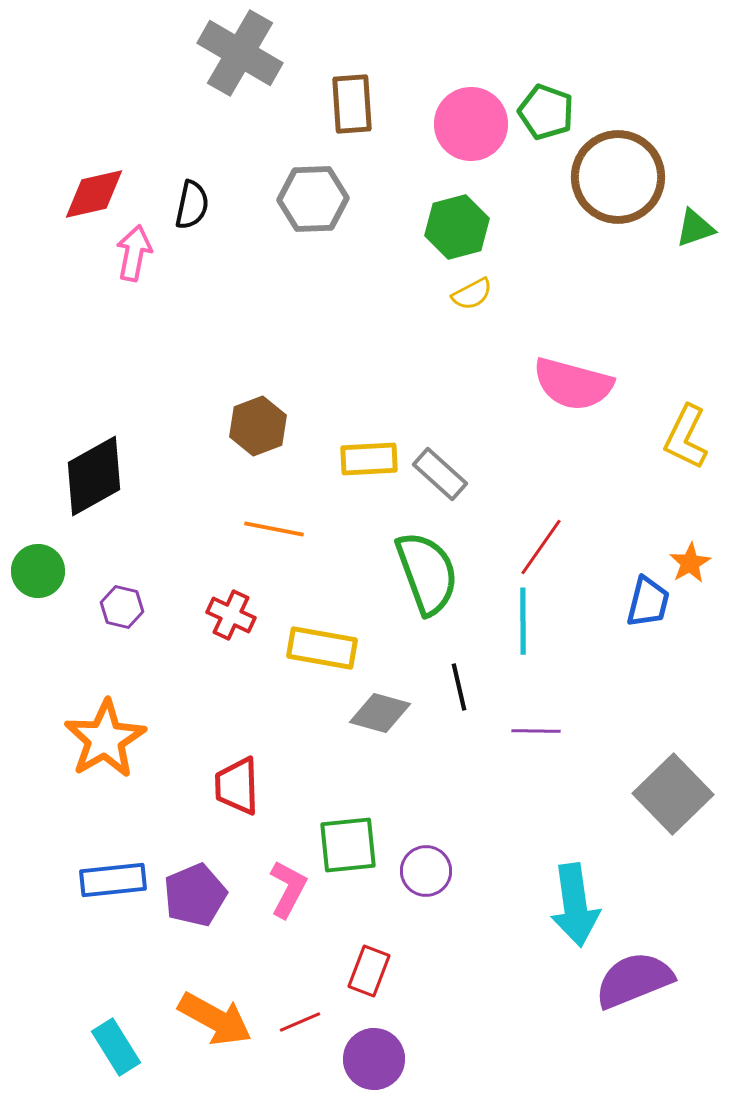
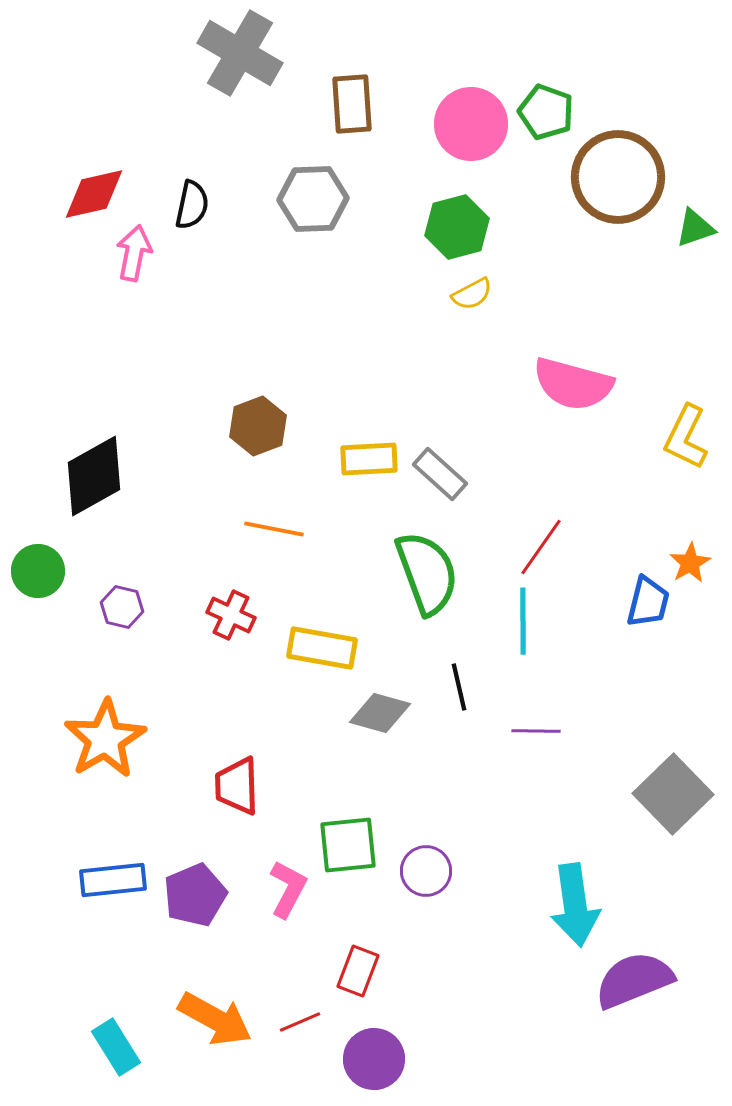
red rectangle at (369, 971): moved 11 px left
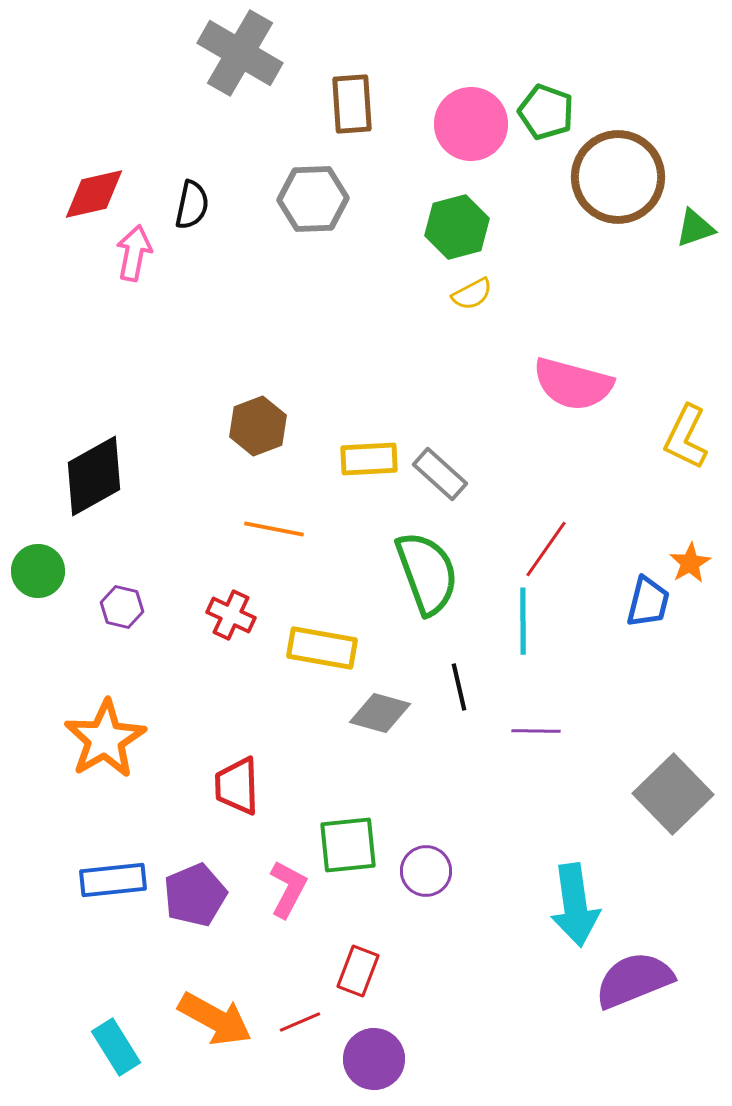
red line at (541, 547): moved 5 px right, 2 px down
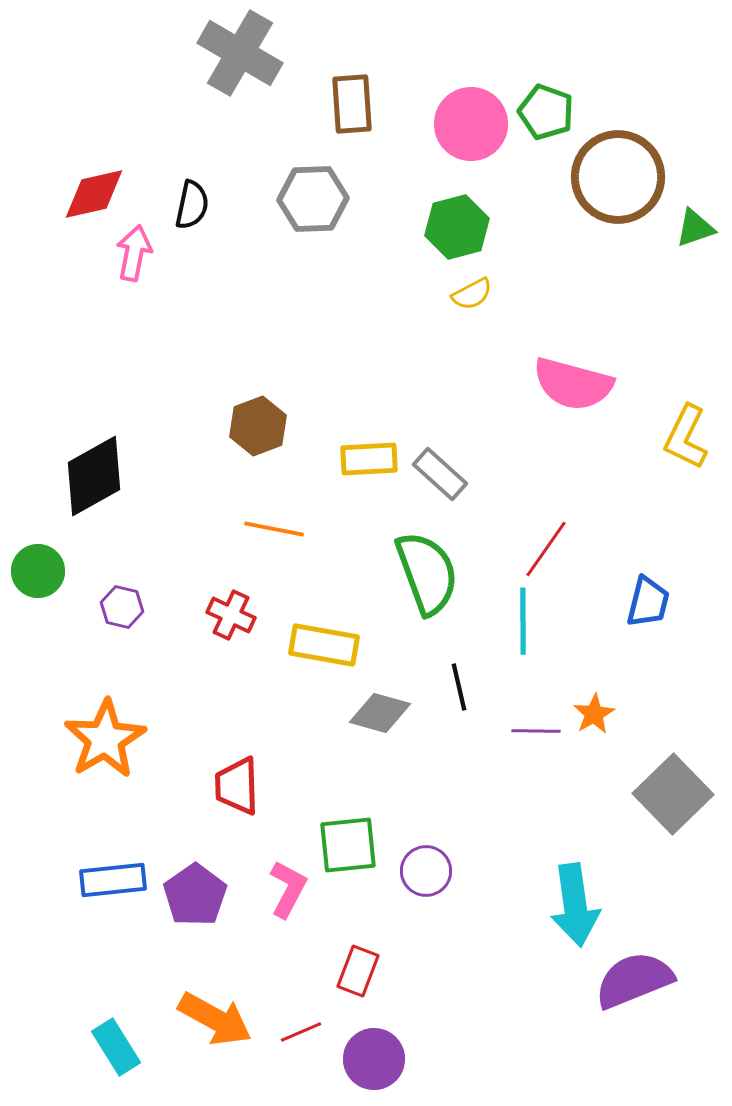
orange star at (690, 563): moved 96 px left, 151 px down
yellow rectangle at (322, 648): moved 2 px right, 3 px up
purple pentagon at (195, 895): rotated 12 degrees counterclockwise
red line at (300, 1022): moved 1 px right, 10 px down
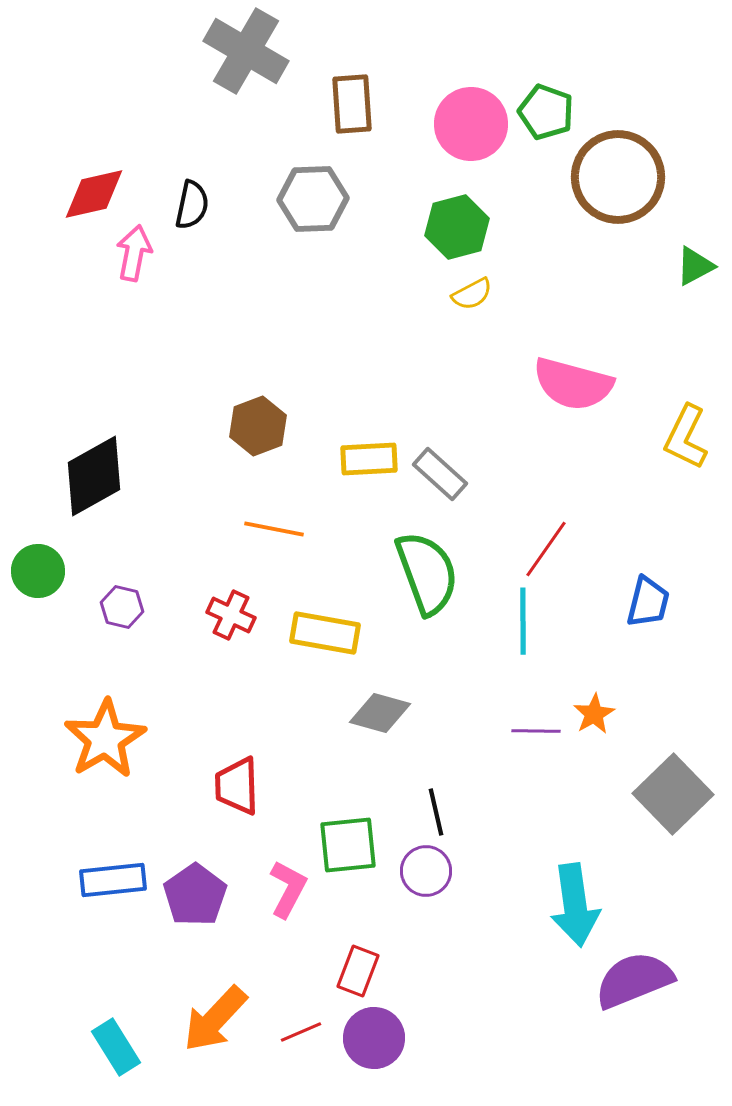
gray cross at (240, 53): moved 6 px right, 2 px up
green triangle at (695, 228): moved 38 px down; rotated 9 degrees counterclockwise
yellow rectangle at (324, 645): moved 1 px right, 12 px up
black line at (459, 687): moved 23 px left, 125 px down
orange arrow at (215, 1019): rotated 104 degrees clockwise
purple circle at (374, 1059): moved 21 px up
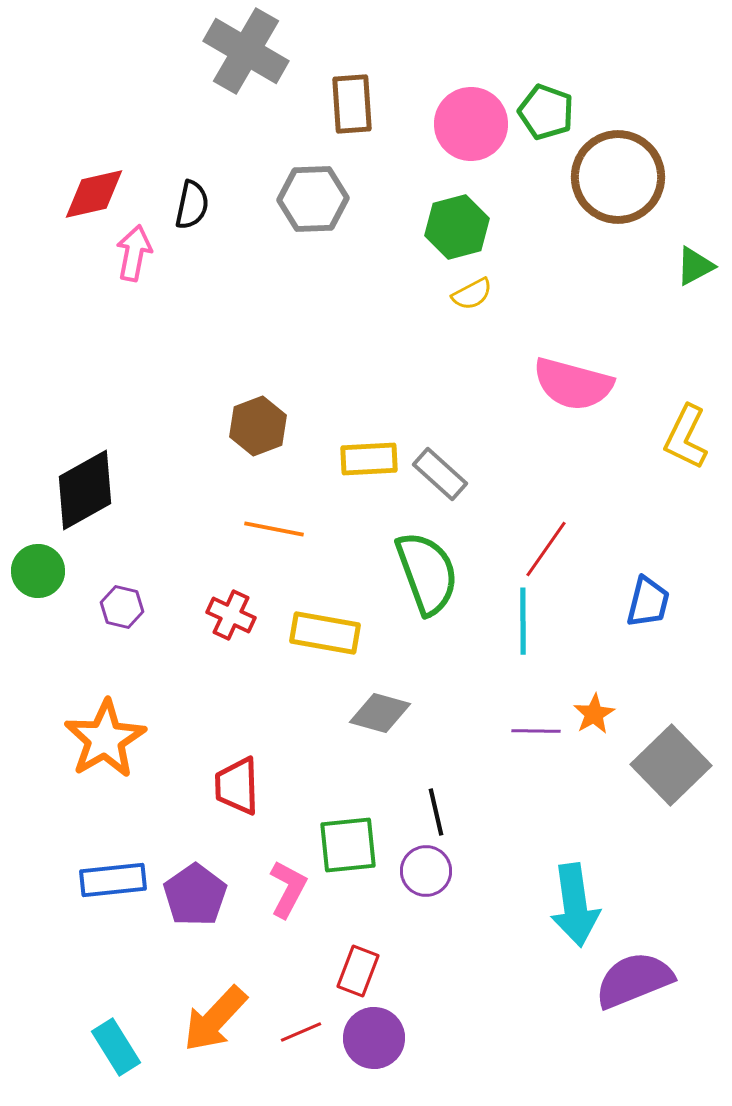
black diamond at (94, 476): moved 9 px left, 14 px down
gray square at (673, 794): moved 2 px left, 29 px up
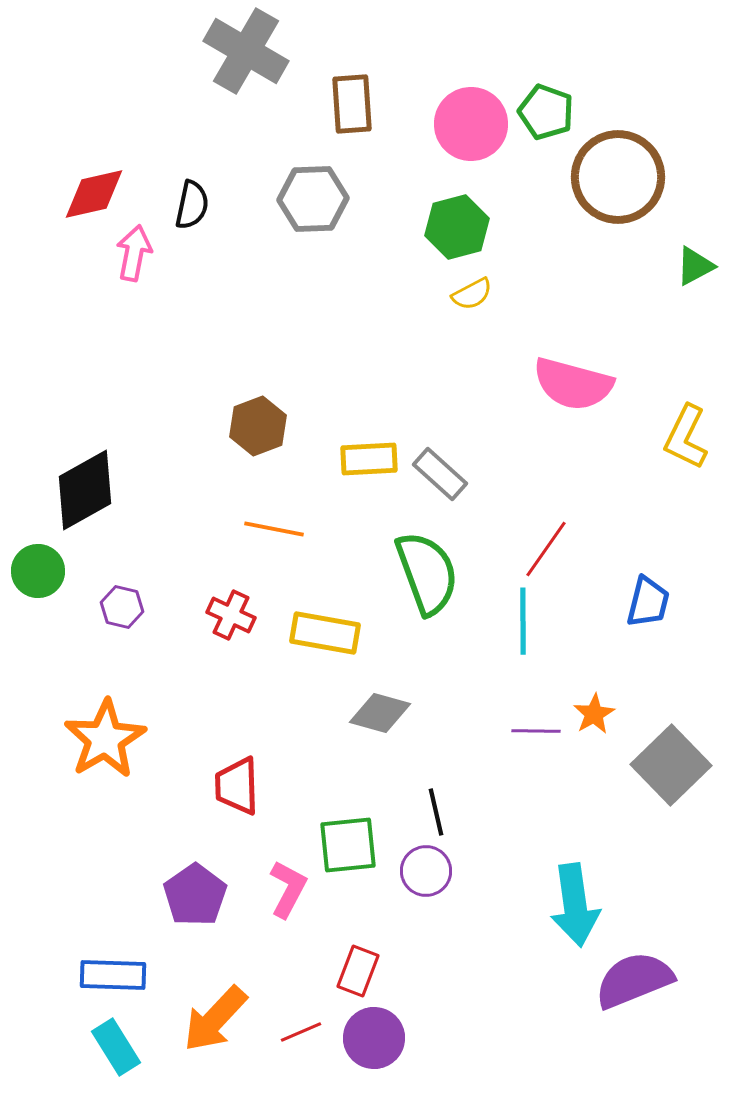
blue rectangle at (113, 880): moved 95 px down; rotated 8 degrees clockwise
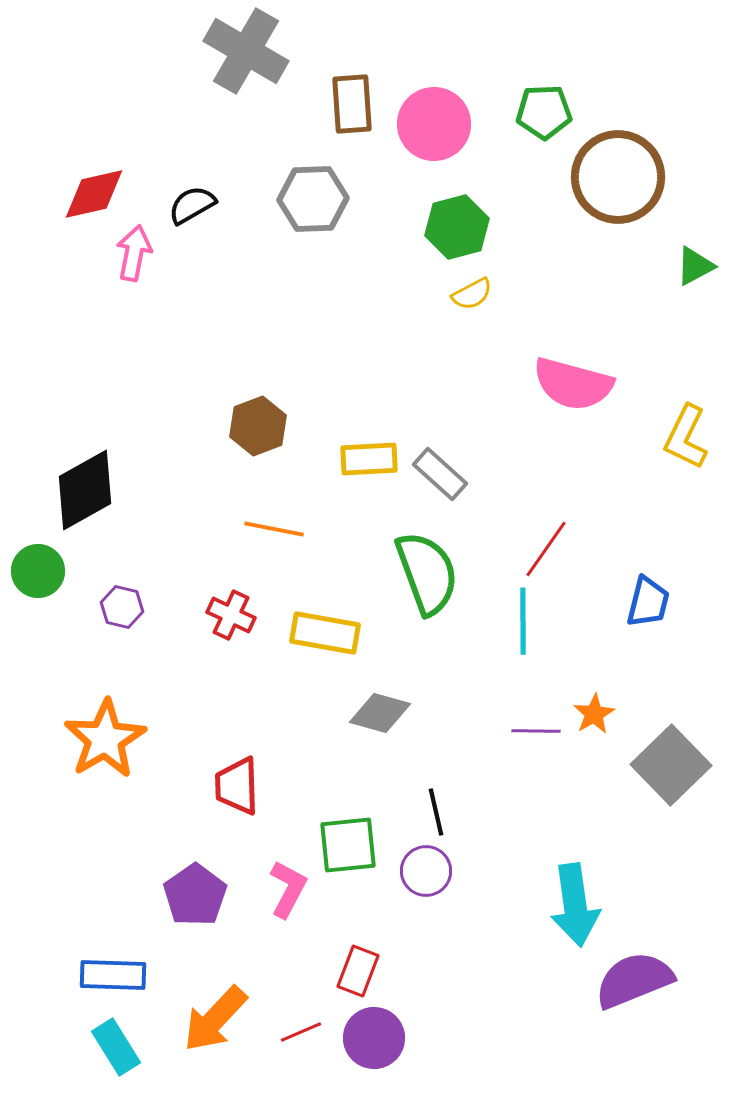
green pentagon at (546, 112): moved 2 px left; rotated 22 degrees counterclockwise
pink circle at (471, 124): moved 37 px left
black semicircle at (192, 205): rotated 132 degrees counterclockwise
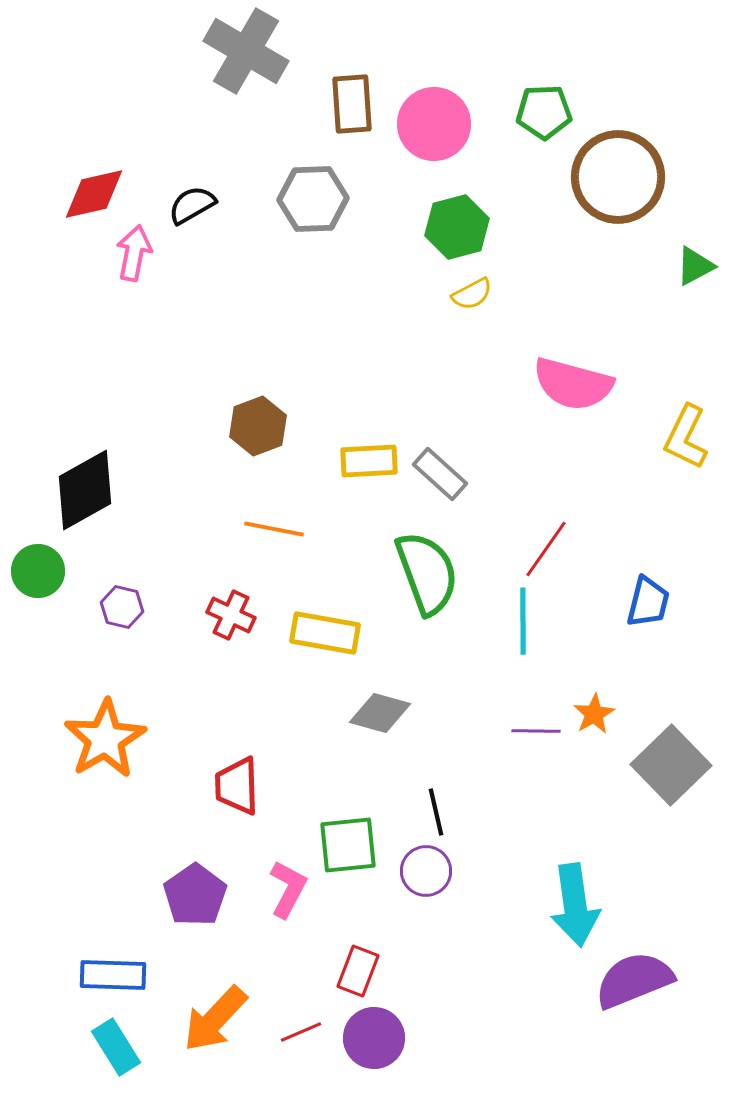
yellow rectangle at (369, 459): moved 2 px down
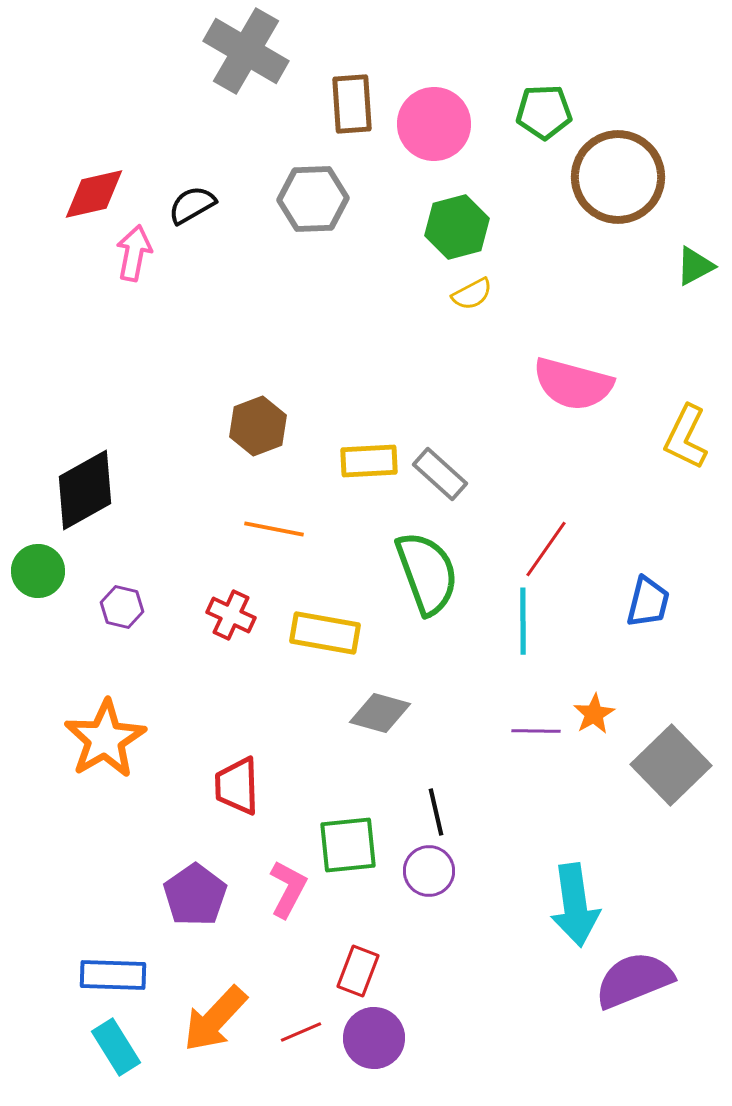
purple circle at (426, 871): moved 3 px right
